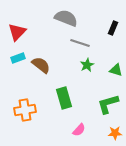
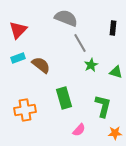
black rectangle: rotated 16 degrees counterclockwise
red triangle: moved 1 px right, 2 px up
gray line: rotated 42 degrees clockwise
green star: moved 4 px right
green triangle: moved 2 px down
green L-shape: moved 5 px left, 2 px down; rotated 120 degrees clockwise
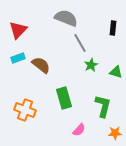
orange cross: rotated 30 degrees clockwise
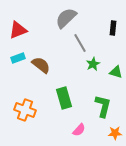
gray semicircle: rotated 65 degrees counterclockwise
red triangle: rotated 24 degrees clockwise
green star: moved 2 px right, 1 px up
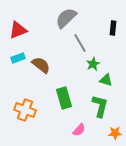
green triangle: moved 10 px left, 8 px down
green L-shape: moved 3 px left
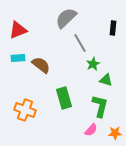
cyan rectangle: rotated 16 degrees clockwise
pink semicircle: moved 12 px right
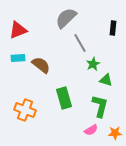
pink semicircle: rotated 16 degrees clockwise
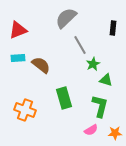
gray line: moved 2 px down
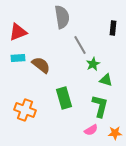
gray semicircle: moved 4 px left, 1 px up; rotated 125 degrees clockwise
red triangle: moved 2 px down
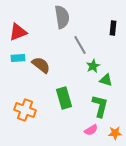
green star: moved 2 px down
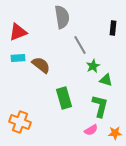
orange cross: moved 5 px left, 12 px down
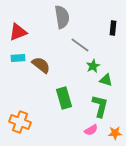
gray line: rotated 24 degrees counterclockwise
